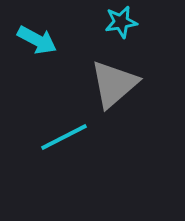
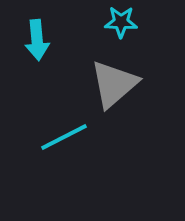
cyan star: rotated 12 degrees clockwise
cyan arrow: rotated 57 degrees clockwise
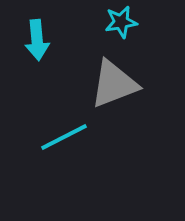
cyan star: rotated 12 degrees counterclockwise
gray triangle: rotated 20 degrees clockwise
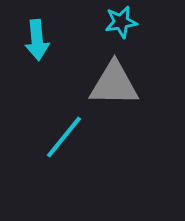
gray triangle: rotated 22 degrees clockwise
cyan line: rotated 24 degrees counterclockwise
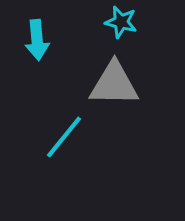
cyan star: rotated 24 degrees clockwise
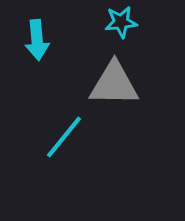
cyan star: rotated 20 degrees counterclockwise
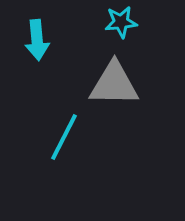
cyan line: rotated 12 degrees counterclockwise
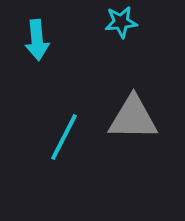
gray triangle: moved 19 px right, 34 px down
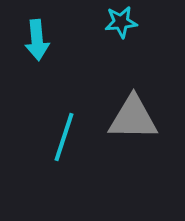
cyan line: rotated 9 degrees counterclockwise
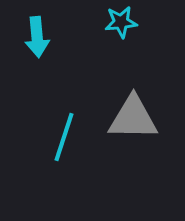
cyan arrow: moved 3 px up
